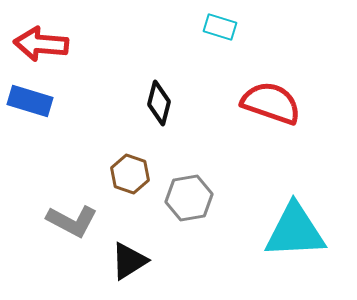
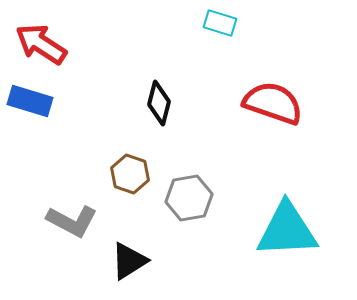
cyan rectangle: moved 4 px up
red arrow: rotated 28 degrees clockwise
red semicircle: moved 2 px right
cyan triangle: moved 8 px left, 1 px up
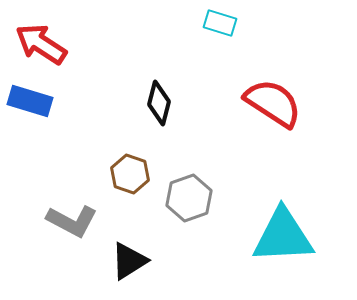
red semicircle: rotated 14 degrees clockwise
gray hexagon: rotated 9 degrees counterclockwise
cyan triangle: moved 4 px left, 6 px down
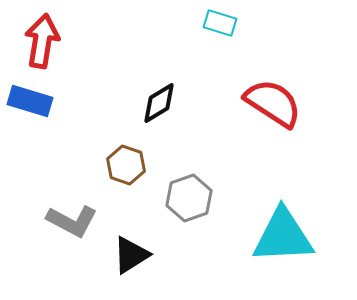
red arrow: moved 1 px right, 3 px up; rotated 66 degrees clockwise
black diamond: rotated 45 degrees clockwise
brown hexagon: moved 4 px left, 9 px up
black triangle: moved 2 px right, 6 px up
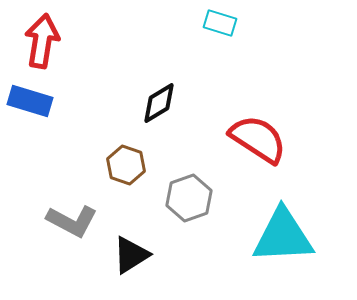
red semicircle: moved 15 px left, 36 px down
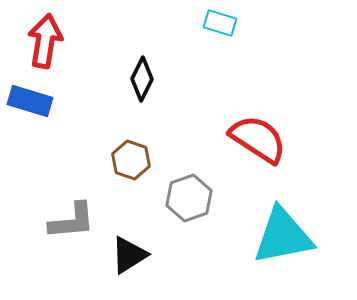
red arrow: moved 3 px right
black diamond: moved 17 px left, 24 px up; rotated 33 degrees counterclockwise
brown hexagon: moved 5 px right, 5 px up
gray L-shape: rotated 33 degrees counterclockwise
cyan triangle: rotated 8 degrees counterclockwise
black triangle: moved 2 px left
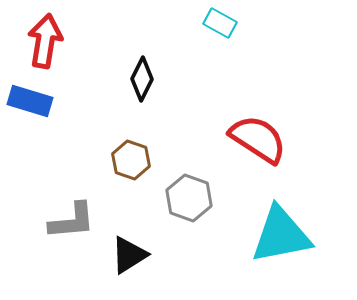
cyan rectangle: rotated 12 degrees clockwise
gray hexagon: rotated 21 degrees counterclockwise
cyan triangle: moved 2 px left, 1 px up
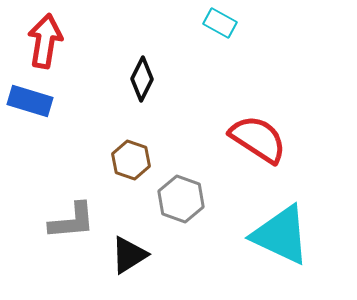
gray hexagon: moved 8 px left, 1 px down
cyan triangle: rotated 36 degrees clockwise
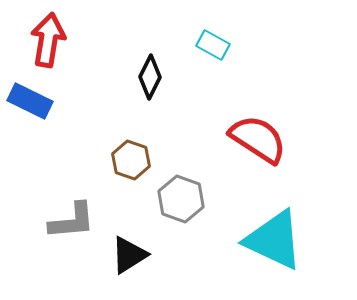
cyan rectangle: moved 7 px left, 22 px down
red arrow: moved 3 px right, 1 px up
black diamond: moved 8 px right, 2 px up
blue rectangle: rotated 9 degrees clockwise
cyan triangle: moved 7 px left, 5 px down
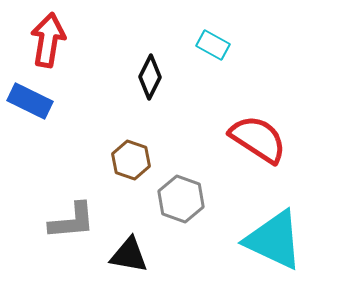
black triangle: rotated 42 degrees clockwise
